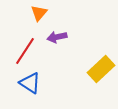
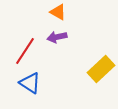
orange triangle: moved 19 px right, 1 px up; rotated 42 degrees counterclockwise
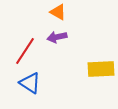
yellow rectangle: rotated 40 degrees clockwise
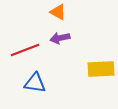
purple arrow: moved 3 px right, 1 px down
red line: moved 1 px up; rotated 36 degrees clockwise
blue triangle: moved 5 px right; rotated 25 degrees counterclockwise
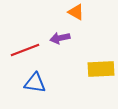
orange triangle: moved 18 px right
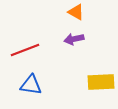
purple arrow: moved 14 px right, 1 px down
yellow rectangle: moved 13 px down
blue triangle: moved 4 px left, 2 px down
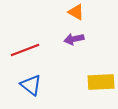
blue triangle: rotated 30 degrees clockwise
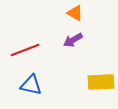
orange triangle: moved 1 px left, 1 px down
purple arrow: moved 1 px left, 1 px down; rotated 18 degrees counterclockwise
blue triangle: rotated 25 degrees counterclockwise
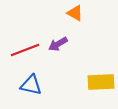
purple arrow: moved 15 px left, 4 px down
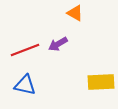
blue triangle: moved 6 px left
